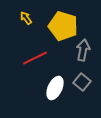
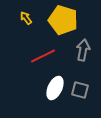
yellow pentagon: moved 6 px up
red line: moved 8 px right, 2 px up
gray square: moved 2 px left, 8 px down; rotated 24 degrees counterclockwise
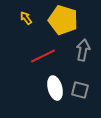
white ellipse: rotated 40 degrees counterclockwise
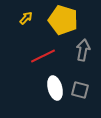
yellow arrow: rotated 80 degrees clockwise
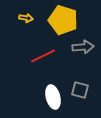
yellow arrow: rotated 56 degrees clockwise
gray arrow: moved 3 px up; rotated 75 degrees clockwise
white ellipse: moved 2 px left, 9 px down
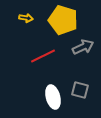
gray arrow: rotated 20 degrees counterclockwise
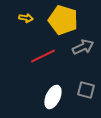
gray square: moved 6 px right
white ellipse: rotated 40 degrees clockwise
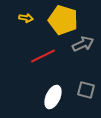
gray arrow: moved 3 px up
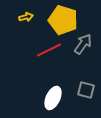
yellow arrow: moved 1 px up; rotated 24 degrees counterclockwise
gray arrow: rotated 30 degrees counterclockwise
red line: moved 6 px right, 6 px up
white ellipse: moved 1 px down
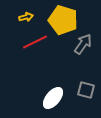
red line: moved 14 px left, 8 px up
white ellipse: rotated 15 degrees clockwise
